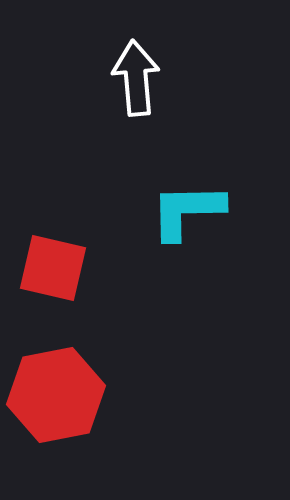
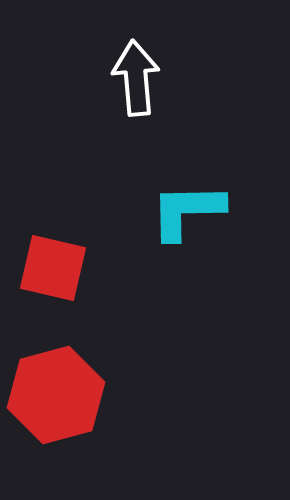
red hexagon: rotated 4 degrees counterclockwise
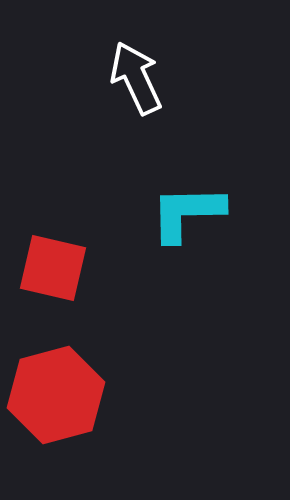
white arrow: rotated 20 degrees counterclockwise
cyan L-shape: moved 2 px down
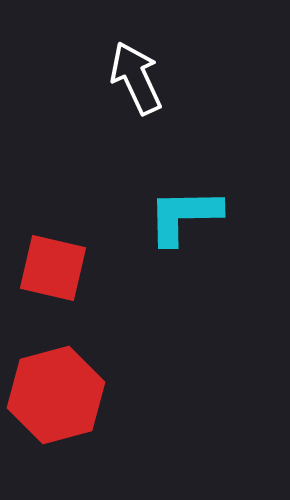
cyan L-shape: moved 3 px left, 3 px down
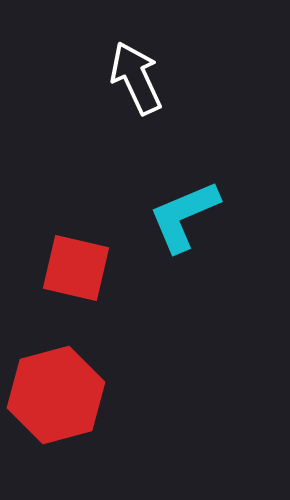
cyan L-shape: rotated 22 degrees counterclockwise
red square: moved 23 px right
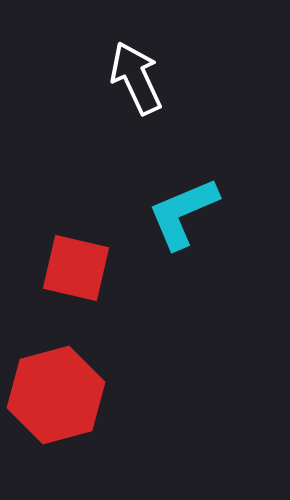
cyan L-shape: moved 1 px left, 3 px up
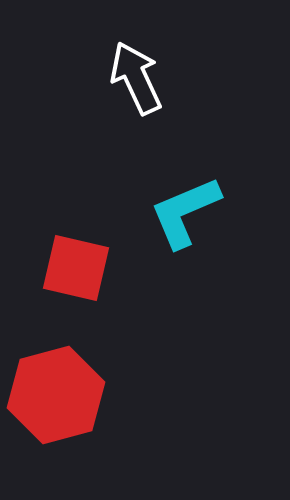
cyan L-shape: moved 2 px right, 1 px up
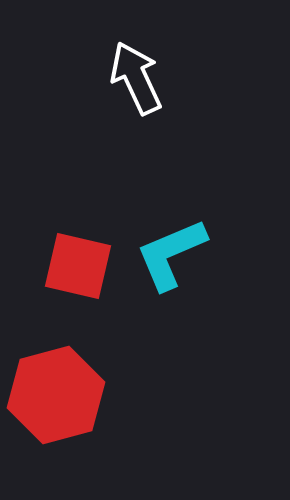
cyan L-shape: moved 14 px left, 42 px down
red square: moved 2 px right, 2 px up
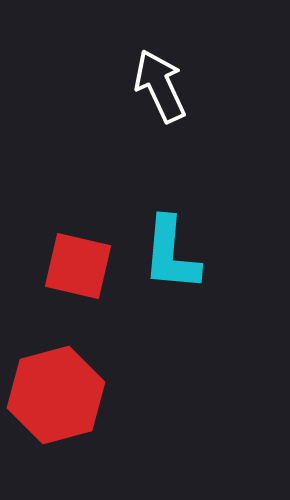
white arrow: moved 24 px right, 8 px down
cyan L-shape: rotated 62 degrees counterclockwise
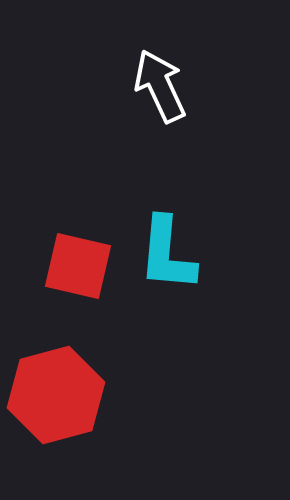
cyan L-shape: moved 4 px left
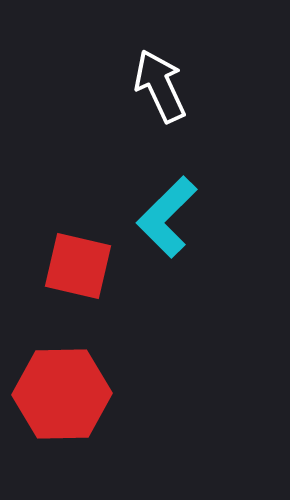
cyan L-shape: moved 37 px up; rotated 40 degrees clockwise
red hexagon: moved 6 px right, 1 px up; rotated 14 degrees clockwise
